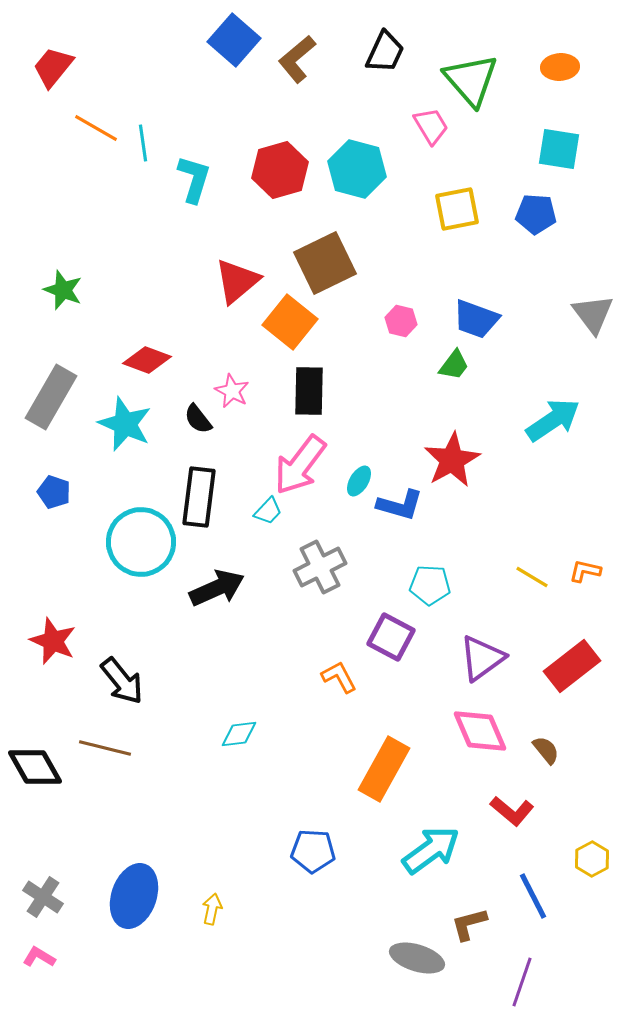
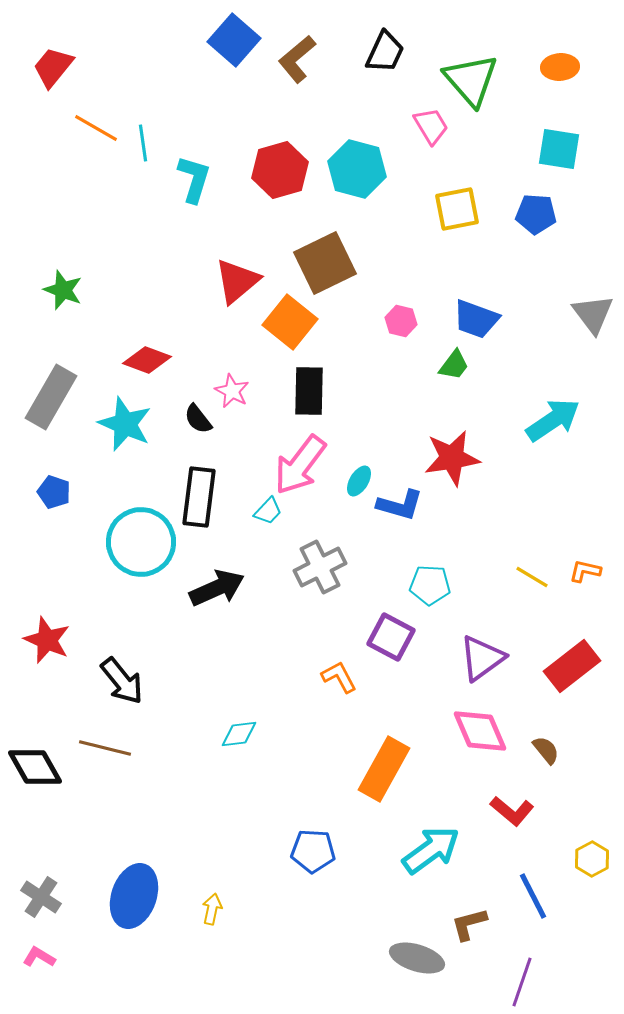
red star at (452, 460): moved 2 px up; rotated 20 degrees clockwise
red star at (53, 641): moved 6 px left, 1 px up
gray cross at (43, 897): moved 2 px left
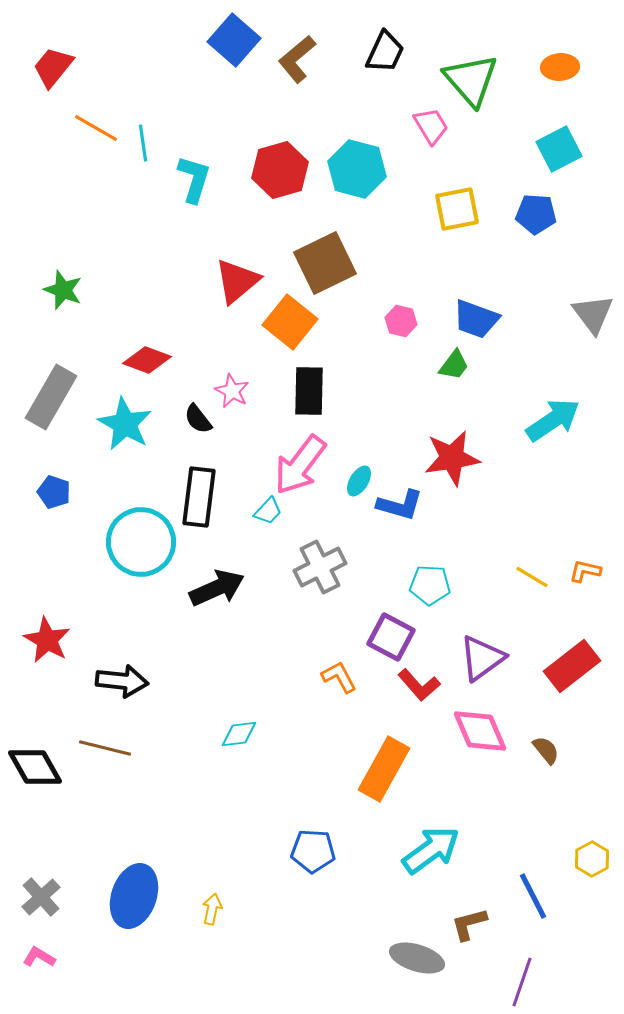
cyan square at (559, 149): rotated 36 degrees counterclockwise
cyan star at (125, 424): rotated 6 degrees clockwise
red star at (47, 640): rotated 6 degrees clockwise
black arrow at (122, 681): rotated 45 degrees counterclockwise
red L-shape at (512, 811): moved 93 px left, 126 px up; rotated 9 degrees clockwise
gray cross at (41, 897): rotated 15 degrees clockwise
